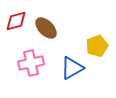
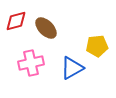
yellow pentagon: rotated 15 degrees clockwise
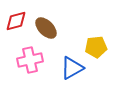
yellow pentagon: moved 1 px left, 1 px down
pink cross: moved 1 px left, 3 px up
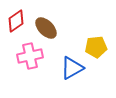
red diamond: rotated 20 degrees counterclockwise
pink cross: moved 4 px up
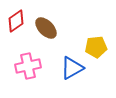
pink cross: moved 2 px left, 10 px down
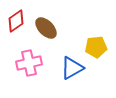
pink cross: moved 1 px right, 3 px up
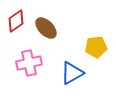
blue triangle: moved 5 px down
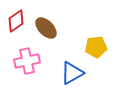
pink cross: moved 2 px left, 2 px up
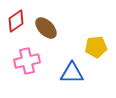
blue triangle: rotated 30 degrees clockwise
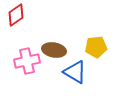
red diamond: moved 6 px up
brown ellipse: moved 8 px right, 22 px down; rotated 35 degrees counterclockwise
blue triangle: moved 3 px right, 1 px up; rotated 30 degrees clockwise
